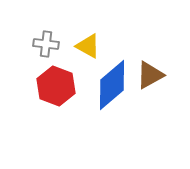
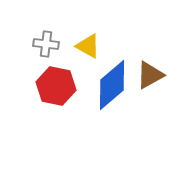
red hexagon: rotated 9 degrees counterclockwise
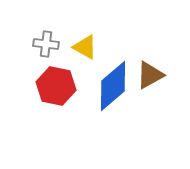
yellow triangle: moved 3 px left, 1 px down
blue diamond: moved 1 px right, 1 px down
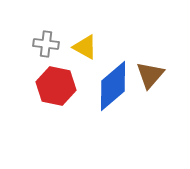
brown triangle: rotated 20 degrees counterclockwise
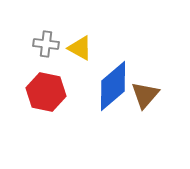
yellow triangle: moved 5 px left, 1 px down
brown triangle: moved 5 px left, 20 px down
red hexagon: moved 10 px left, 6 px down
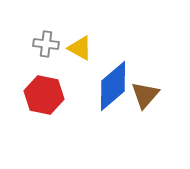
red hexagon: moved 2 px left, 3 px down
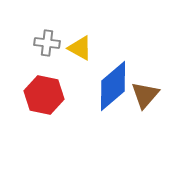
gray cross: moved 1 px right, 1 px up
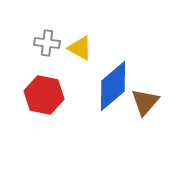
brown triangle: moved 7 px down
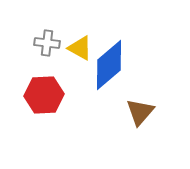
blue diamond: moved 4 px left, 21 px up
red hexagon: rotated 15 degrees counterclockwise
brown triangle: moved 5 px left, 10 px down
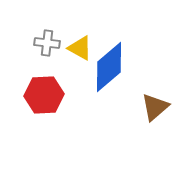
blue diamond: moved 2 px down
brown triangle: moved 15 px right, 5 px up; rotated 8 degrees clockwise
